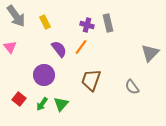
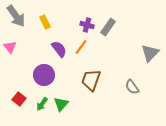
gray rectangle: moved 4 px down; rotated 48 degrees clockwise
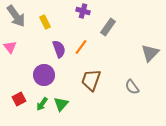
purple cross: moved 4 px left, 14 px up
purple semicircle: rotated 18 degrees clockwise
red square: rotated 24 degrees clockwise
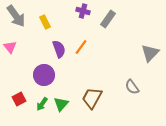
gray rectangle: moved 8 px up
brown trapezoid: moved 1 px right, 18 px down; rotated 10 degrees clockwise
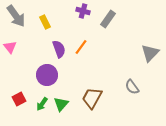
purple circle: moved 3 px right
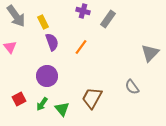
yellow rectangle: moved 2 px left
purple semicircle: moved 7 px left, 7 px up
purple circle: moved 1 px down
green triangle: moved 1 px right, 5 px down; rotated 21 degrees counterclockwise
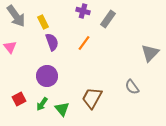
orange line: moved 3 px right, 4 px up
